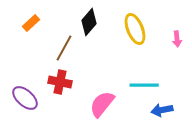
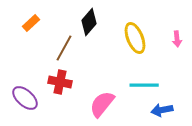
yellow ellipse: moved 9 px down
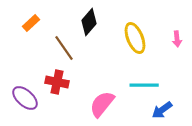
brown line: rotated 64 degrees counterclockwise
red cross: moved 3 px left
blue arrow: rotated 25 degrees counterclockwise
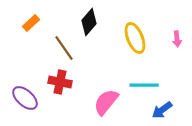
red cross: moved 3 px right
pink semicircle: moved 4 px right, 2 px up
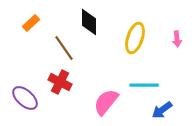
black diamond: rotated 40 degrees counterclockwise
yellow ellipse: rotated 40 degrees clockwise
red cross: rotated 15 degrees clockwise
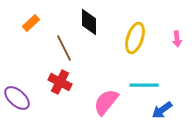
brown line: rotated 8 degrees clockwise
purple ellipse: moved 8 px left
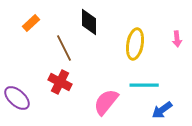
yellow ellipse: moved 6 px down; rotated 8 degrees counterclockwise
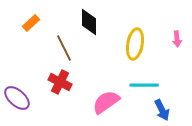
pink semicircle: rotated 16 degrees clockwise
blue arrow: rotated 80 degrees counterclockwise
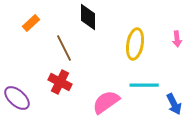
black diamond: moved 1 px left, 5 px up
blue arrow: moved 12 px right, 6 px up
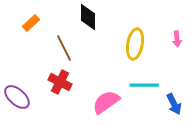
purple ellipse: moved 1 px up
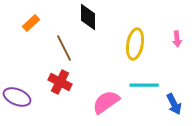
purple ellipse: rotated 20 degrees counterclockwise
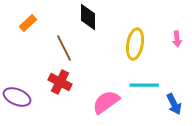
orange rectangle: moved 3 px left
